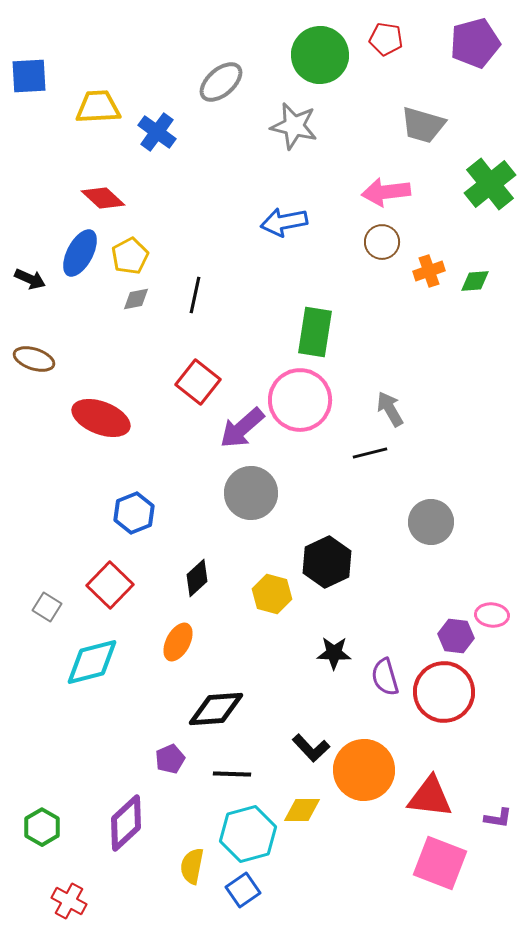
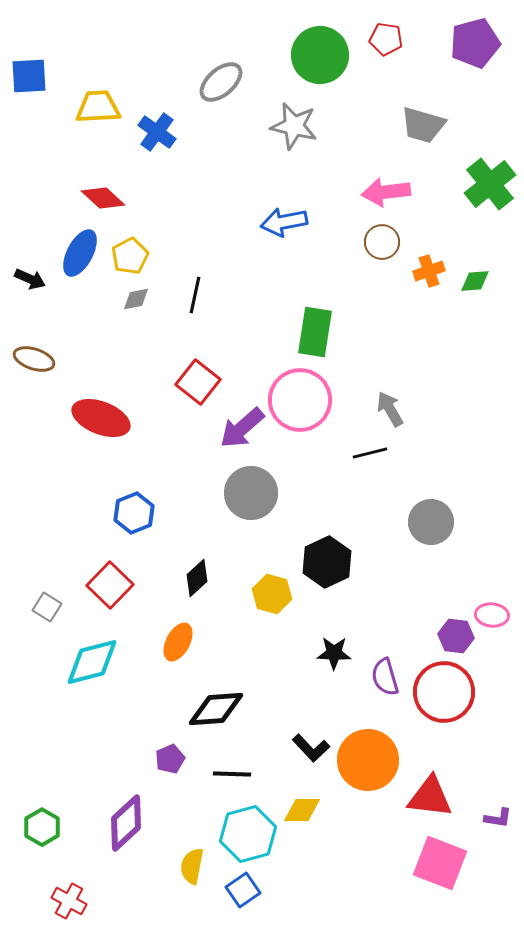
orange circle at (364, 770): moved 4 px right, 10 px up
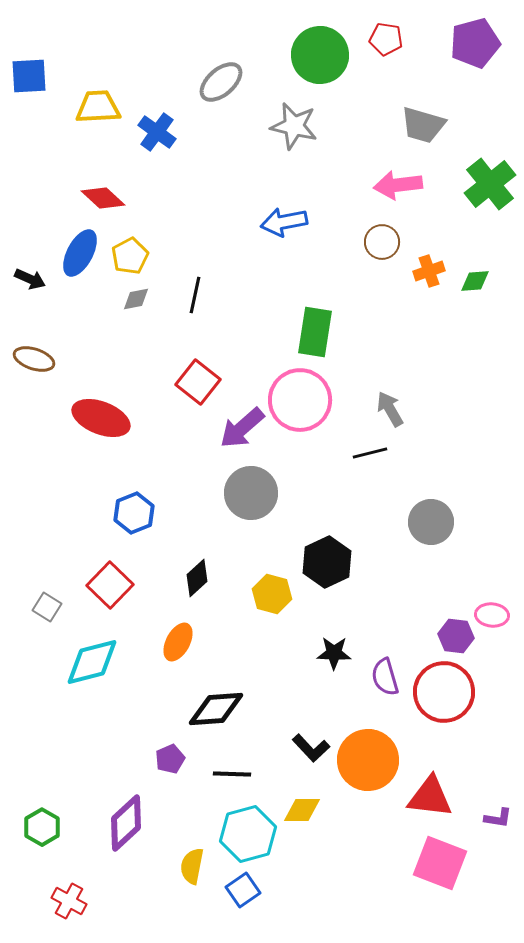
pink arrow at (386, 192): moved 12 px right, 7 px up
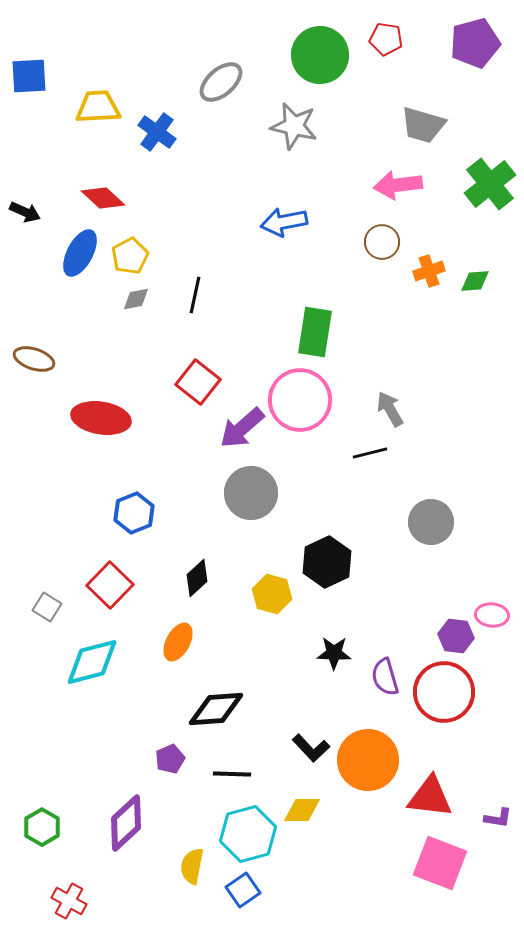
black arrow at (30, 279): moved 5 px left, 67 px up
red ellipse at (101, 418): rotated 12 degrees counterclockwise
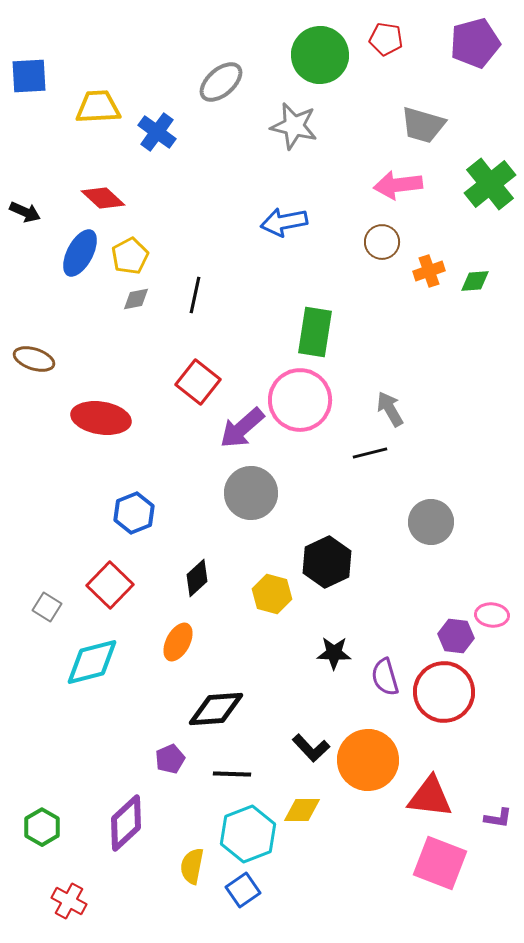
cyan hexagon at (248, 834): rotated 6 degrees counterclockwise
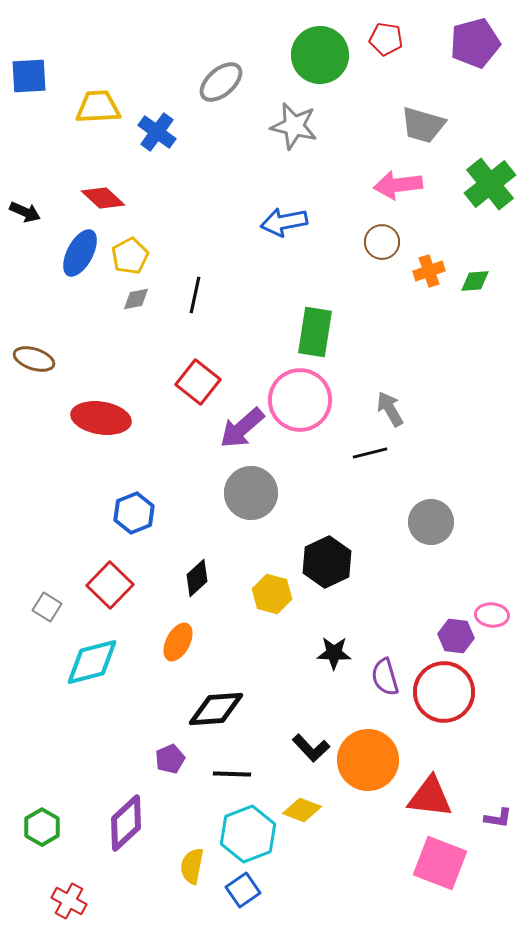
yellow diamond at (302, 810): rotated 21 degrees clockwise
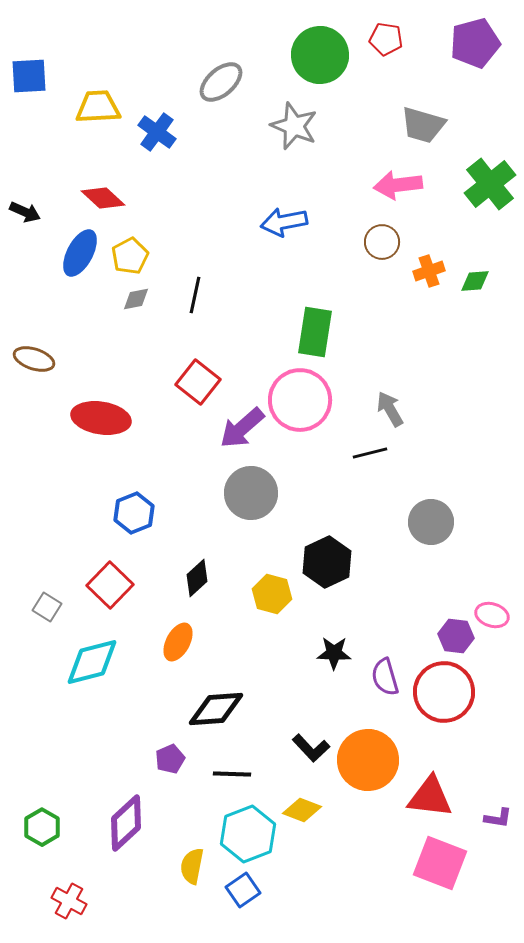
gray star at (294, 126): rotated 9 degrees clockwise
pink ellipse at (492, 615): rotated 12 degrees clockwise
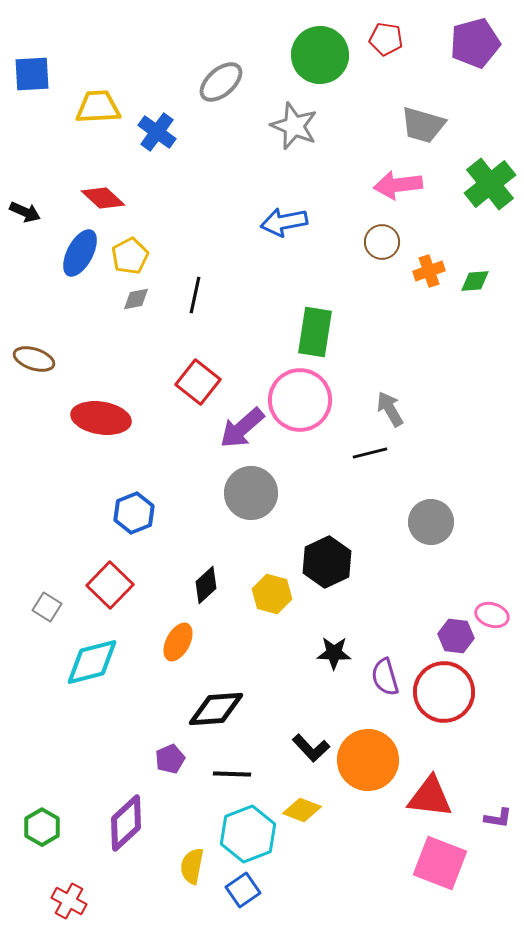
blue square at (29, 76): moved 3 px right, 2 px up
black diamond at (197, 578): moved 9 px right, 7 px down
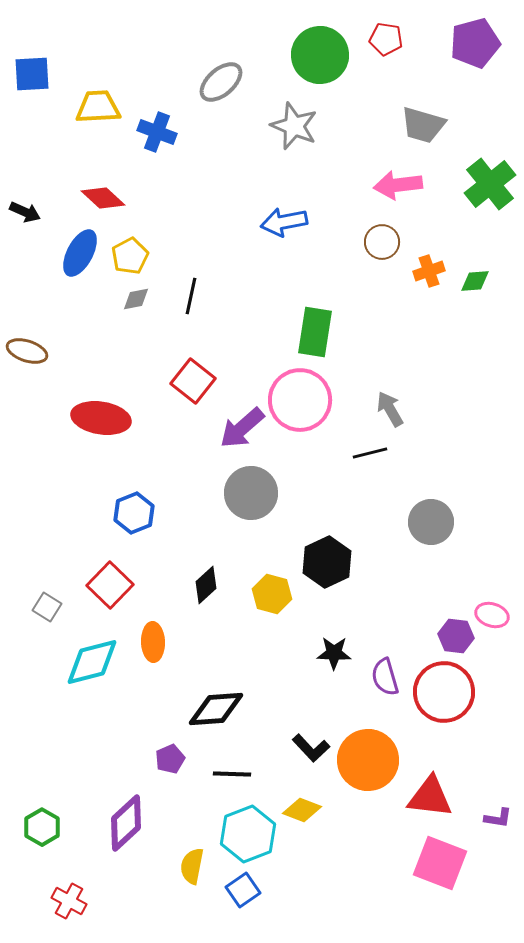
blue cross at (157, 132): rotated 15 degrees counterclockwise
black line at (195, 295): moved 4 px left, 1 px down
brown ellipse at (34, 359): moved 7 px left, 8 px up
red square at (198, 382): moved 5 px left, 1 px up
orange ellipse at (178, 642): moved 25 px left; rotated 30 degrees counterclockwise
